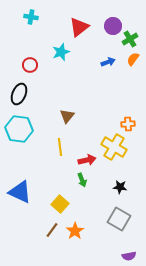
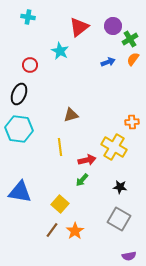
cyan cross: moved 3 px left
cyan star: moved 1 px left, 1 px up; rotated 24 degrees counterclockwise
brown triangle: moved 4 px right, 1 px up; rotated 35 degrees clockwise
orange cross: moved 4 px right, 2 px up
green arrow: rotated 64 degrees clockwise
blue triangle: rotated 15 degrees counterclockwise
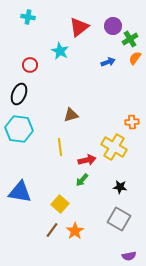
orange semicircle: moved 2 px right, 1 px up
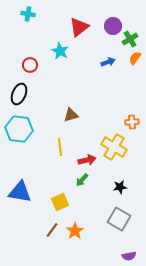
cyan cross: moved 3 px up
black star: rotated 16 degrees counterclockwise
yellow square: moved 2 px up; rotated 24 degrees clockwise
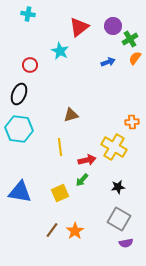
black star: moved 2 px left
yellow square: moved 9 px up
purple semicircle: moved 3 px left, 13 px up
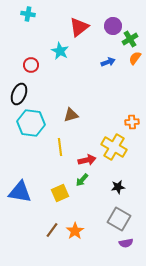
red circle: moved 1 px right
cyan hexagon: moved 12 px right, 6 px up
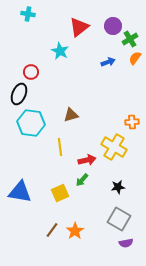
red circle: moved 7 px down
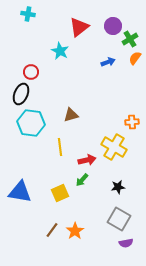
black ellipse: moved 2 px right
